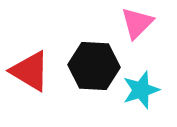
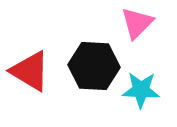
cyan star: rotated 21 degrees clockwise
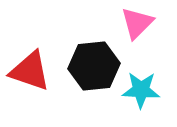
black hexagon: rotated 9 degrees counterclockwise
red triangle: rotated 12 degrees counterclockwise
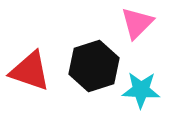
black hexagon: rotated 12 degrees counterclockwise
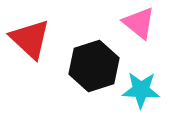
pink triangle: moved 2 px right; rotated 36 degrees counterclockwise
red triangle: moved 32 px up; rotated 24 degrees clockwise
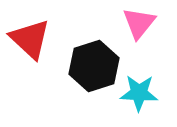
pink triangle: rotated 30 degrees clockwise
cyan star: moved 2 px left, 3 px down
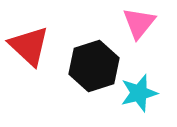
red triangle: moved 1 px left, 7 px down
cyan star: rotated 18 degrees counterclockwise
